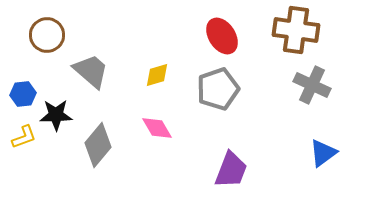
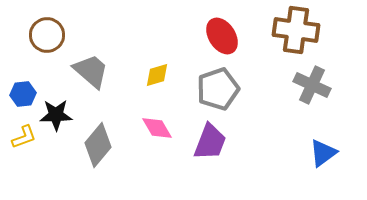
purple trapezoid: moved 21 px left, 28 px up
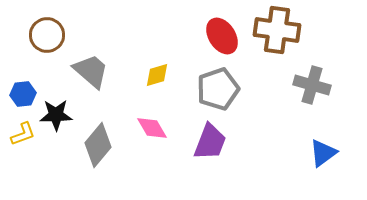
brown cross: moved 19 px left
gray cross: rotated 9 degrees counterclockwise
pink diamond: moved 5 px left
yellow L-shape: moved 1 px left, 3 px up
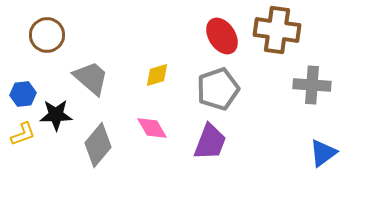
gray trapezoid: moved 7 px down
gray cross: rotated 12 degrees counterclockwise
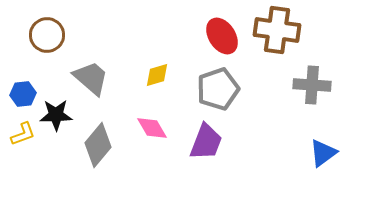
purple trapezoid: moved 4 px left
